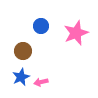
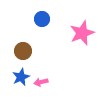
blue circle: moved 1 px right, 7 px up
pink star: moved 6 px right
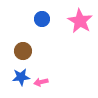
pink star: moved 2 px left, 12 px up; rotated 20 degrees counterclockwise
blue star: rotated 18 degrees clockwise
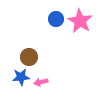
blue circle: moved 14 px right
brown circle: moved 6 px right, 6 px down
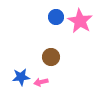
blue circle: moved 2 px up
brown circle: moved 22 px right
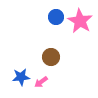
pink arrow: rotated 24 degrees counterclockwise
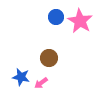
brown circle: moved 2 px left, 1 px down
blue star: rotated 18 degrees clockwise
pink arrow: moved 1 px down
